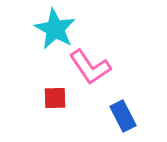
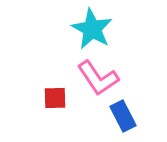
cyan star: moved 37 px right
pink L-shape: moved 8 px right, 11 px down
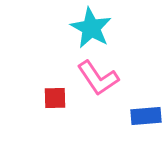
cyan star: moved 1 px left, 1 px up
blue rectangle: moved 23 px right; rotated 68 degrees counterclockwise
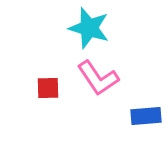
cyan star: moved 2 px left; rotated 12 degrees counterclockwise
red square: moved 7 px left, 10 px up
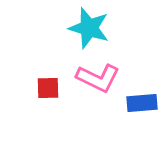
pink L-shape: rotated 30 degrees counterclockwise
blue rectangle: moved 4 px left, 13 px up
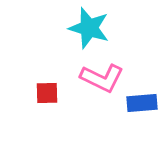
pink L-shape: moved 4 px right
red square: moved 1 px left, 5 px down
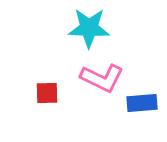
cyan star: rotated 15 degrees counterclockwise
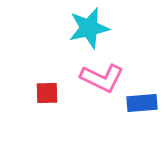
cyan star: rotated 15 degrees counterclockwise
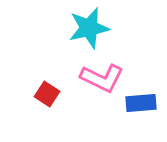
red square: moved 1 px down; rotated 35 degrees clockwise
blue rectangle: moved 1 px left
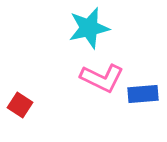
red square: moved 27 px left, 11 px down
blue rectangle: moved 2 px right, 9 px up
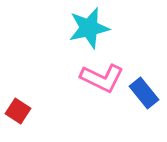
blue rectangle: moved 1 px right, 1 px up; rotated 56 degrees clockwise
red square: moved 2 px left, 6 px down
